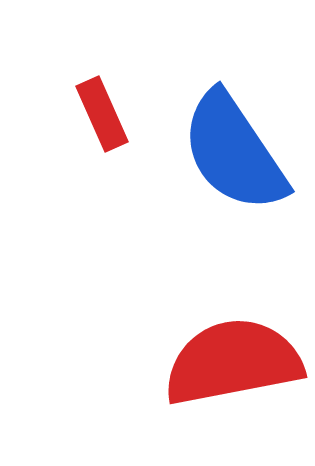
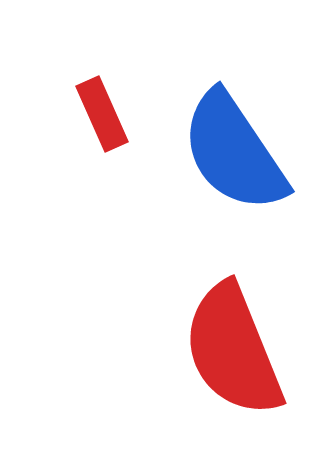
red semicircle: moved 12 px up; rotated 101 degrees counterclockwise
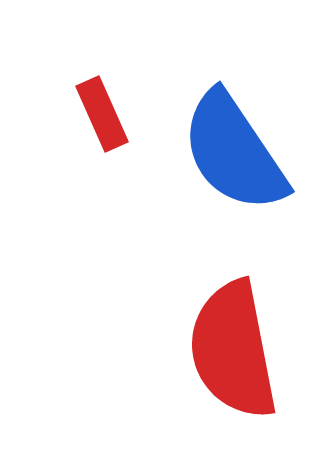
red semicircle: rotated 11 degrees clockwise
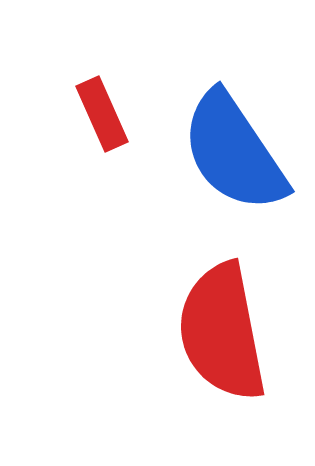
red semicircle: moved 11 px left, 18 px up
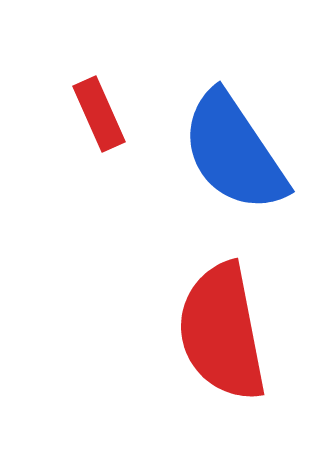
red rectangle: moved 3 px left
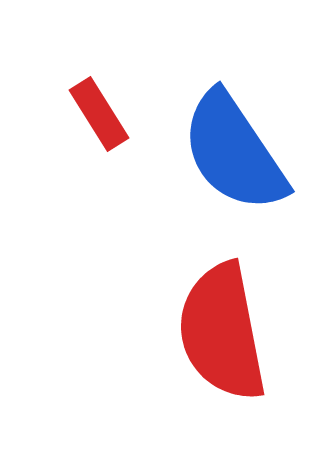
red rectangle: rotated 8 degrees counterclockwise
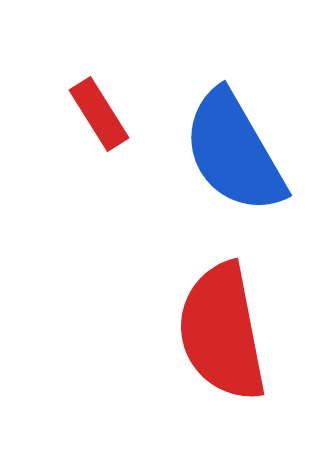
blue semicircle: rotated 4 degrees clockwise
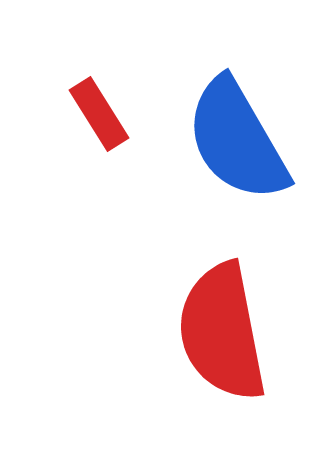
blue semicircle: moved 3 px right, 12 px up
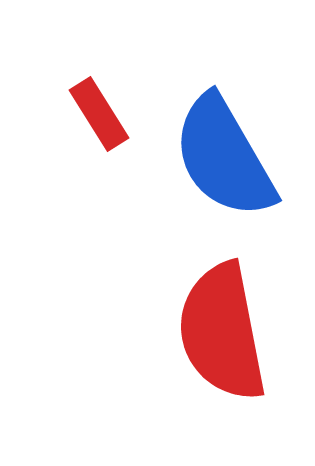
blue semicircle: moved 13 px left, 17 px down
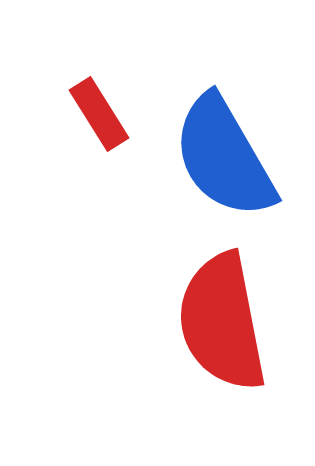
red semicircle: moved 10 px up
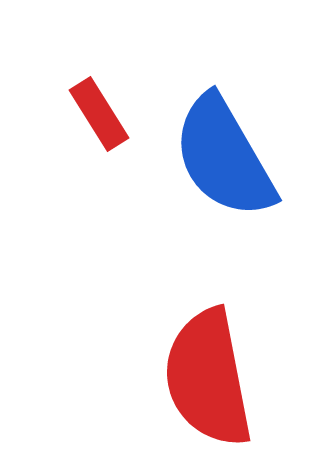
red semicircle: moved 14 px left, 56 px down
